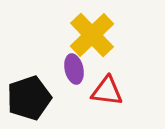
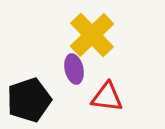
red triangle: moved 6 px down
black pentagon: moved 2 px down
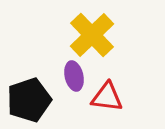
purple ellipse: moved 7 px down
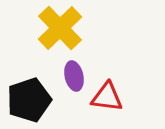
yellow cross: moved 32 px left, 7 px up
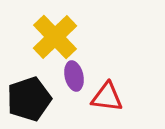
yellow cross: moved 5 px left, 9 px down
black pentagon: moved 1 px up
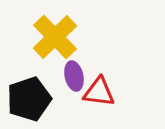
red triangle: moved 8 px left, 5 px up
